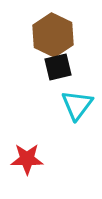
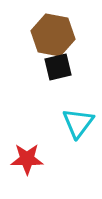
brown hexagon: rotated 15 degrees counterclockwise
cyan triangle: moved 1 px right, 18 px down
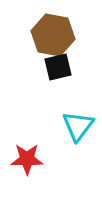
cyan triangle: moved 3 px down
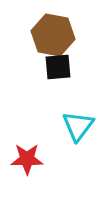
black square: rotated 8 degrees clockwise
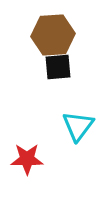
brown hexagon: rotated 15 degrees counterclockwise
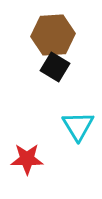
black square: moved 3 px left; rotated 36 degrees clockwise
cyan triangle: rotated 8 degrees counterclockwise
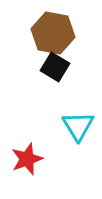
brown hexagon: moved 2 px up; rotated 15 degrees clockwise
red star: rotated 20 degrees counterclockwise
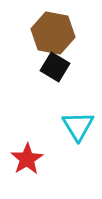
red star: rotated 12 degrees counterclockwise
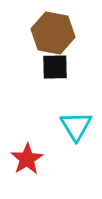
black square: rotated 32 degrees counterclockwise
cyan triangle: moved 2 px left
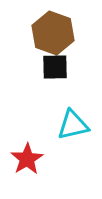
brown hexagon: rotated 9 degrees clockwise
cyan triangle: moved 3 px left, 1 px up; rotated 48 degrees clockwise
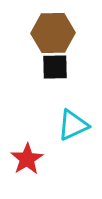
brown hexagon: rotated 21 degrees counterclockwise
cyan triangle: rotated 12 degrees counterclockwise
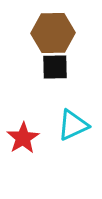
red star: moved 4 px left, 21 px up
